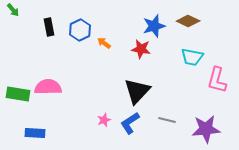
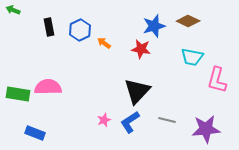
green arrow: rotated 152 degrees clockwise
blue L-shape: moved 1 px up
blue rectangle: rotated 18 degrees clockwise
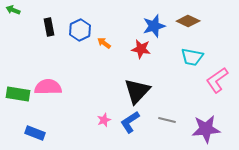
pink L-shape: rotated 40 degrees clockwise
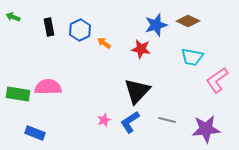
green arrow: moved 7 px down
blue star: moved 2 px right, 1 px up
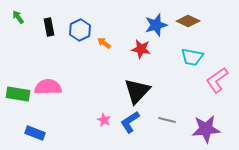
green arrow: moved 5 px right; rotated 32 degrees clockwise
pink star: rotated 24 degrees counterclockwise
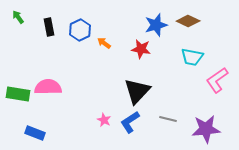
gray line: moved 1 px right, 1 px up
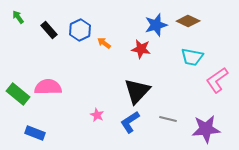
black rectangle: moved 3 px down; rotated 30 degrees counterclockwise
green rectangle: rotated 30 degrees clockwise
pink star: moved 7 px left, 5 px up
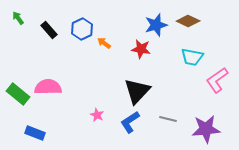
green arrow: moved 1 px down
blue hexagon: moved 2 px right, 1 px up
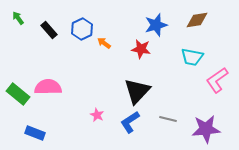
brown diamond: moved 9 px right, 1 px up; rotated 35 degrees counterclockwise
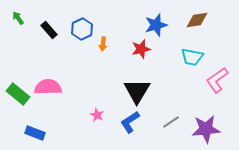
orange arrow: moved 1 px left, 1 px down; rotated 120 degrees counterclockwise
red star: rotated 24 degrees counterclockwise
black triangle: rotated 12 degrees counterclockwise
gray line: moved 3 px right, 3 px down; rotated 48 degrees counterclockwise
